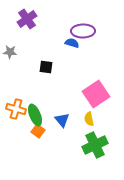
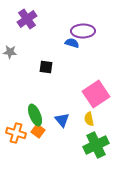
orange cross: moved 24 px down
green cross: moved 1 px right
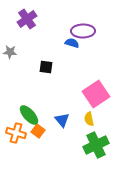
green ellipse: moved 6 px left; rotated 20 degrees counterclockwise
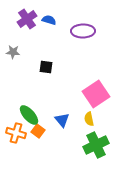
blue semicircle: moved 23 px left, 23 px up
gray star: moved 3 px right
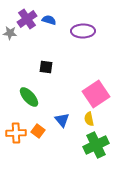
gray star: moved 3 px left, 19 px up
green ellipse: moved 18 px up
orange cross: rotated 18 degrees counterclockwise
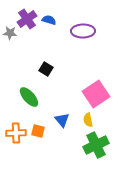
black square: moved 2 px down; rotated 24 degrees clockwise
yellow semicircle: moved 1 px left, 1 px down
orange square: rotated 24 degrees counterclockwise
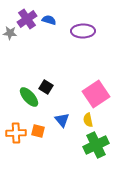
black square: moved 18 px down
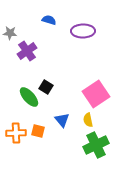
purple cross: moved 32 px down
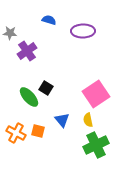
black square: moved 1 px down
orange cross: rotated 30 degrees clockwise
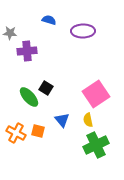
purple cross: rotated 30 degrees clockwise
